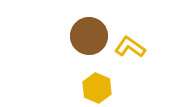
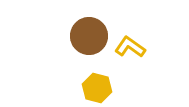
yellow hexagon: rotated 8 degrees counterclockwise
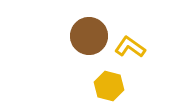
yellow hexagon: moved 12 px right, 2 px up
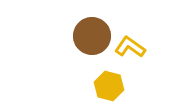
brown circle: moved 3 px right
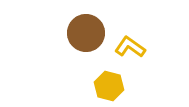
brown circle: moved 6 px left, 3 px up
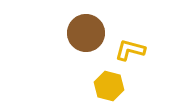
yellow L-shape: moved 3 px down; rotated 20 degrees counterclockwise
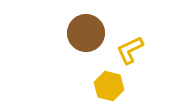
yellow L-shape: rotated 40 degrees counterclockwise
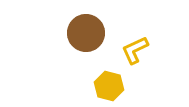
yellow L-shape: moved 5 px right
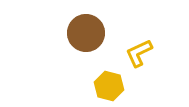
yellow L-shape: moved 4 px right, 3 px down
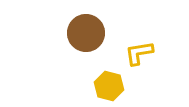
yellow L-shape: rotated 16 degrees clockwise
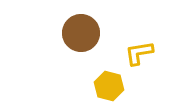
brown circle: moved 5 px left
